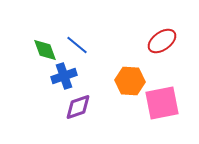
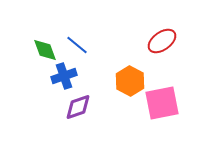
orange hexagon: rotated 24 degrees clockwise
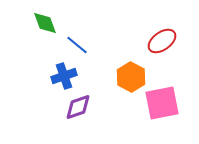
green diamond: moved 27 px up
orange hexagon: moved 1 px right, 4 px up
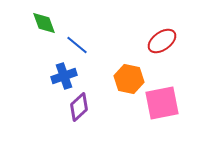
green diamond: moved 1 px left
orange hexagon: moved 2 px left, 2 px down; rotated 16 degrees counterclockwise
purple diamond: moved 1 px right; rotated 24 degrees counterclockwise
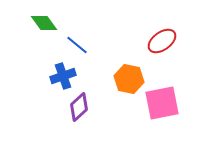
green diamond: rotated 16 degrees counterclockwise
blue cross: moved 1 px left
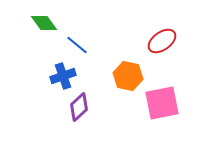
orange hexagon: moved 1 px left, 3 px up
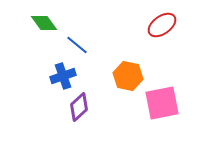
red ellipse: moved 16 px up
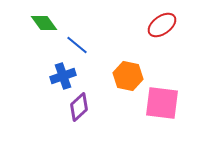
pink square: rotated 18 degrees clockwise
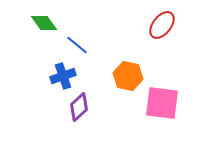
red ellipse: rotated 16 degrees counterclockwise
